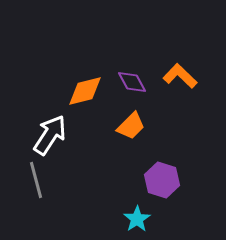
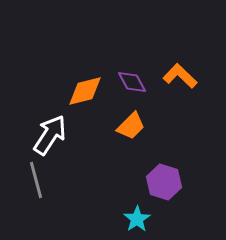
purple hexagon: moved 2 px right, 2 px down
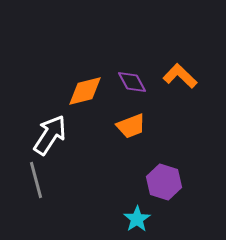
orange trapezoid: rotated 24 degrees clockwise
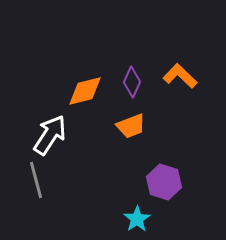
purple diamond: rotated 52 degrees clockwise
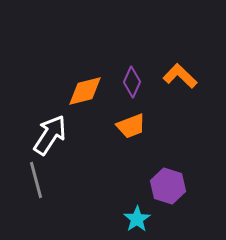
purple hexagon: moved 4 px right, 4 px down
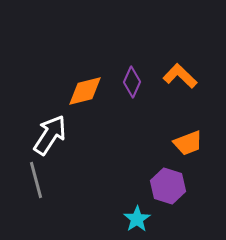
orange trapezoid: moved 57 px right, 17 px down
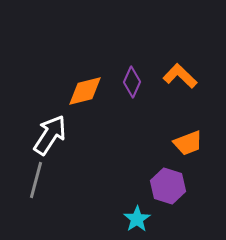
gray line: rotated 30 degrees clockwise
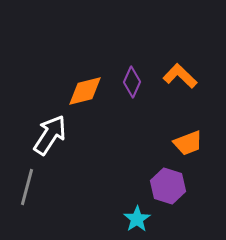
gray line: moved 9 px left, 7 px down
